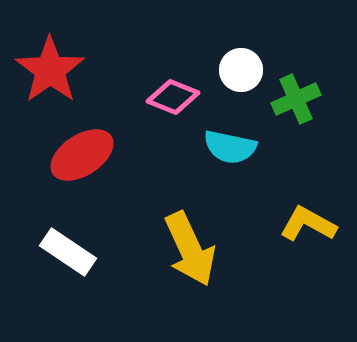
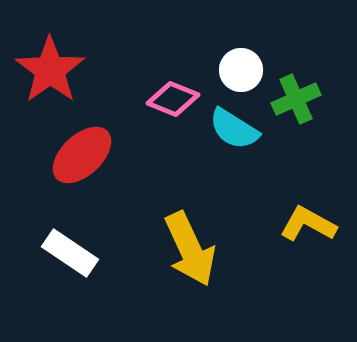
pink diamond: moved 2 px down
cyan semicircle: moved 4 px right, 18 px up; rotated 20 degrees clockwise
red ellipse: rotated 10 degrees counterclockwise
white rectangle: moved 2 px right, 1 px down
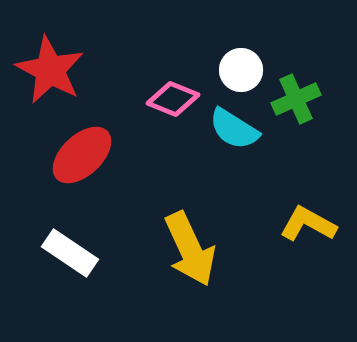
red star: rotated 8 degrees counterclockwise
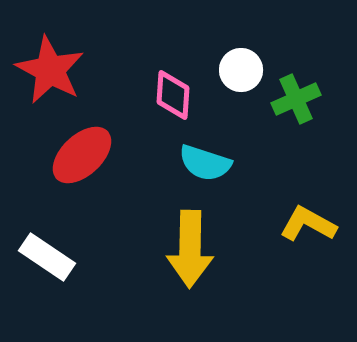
pink diamond: moved 4 px up; rotated 72 degrees clockwise
cyan semicircle: moved 29 px left, 34 px down; rotated 14 degrees counterclockwise
yellow arrow: rotated 26 degrees clockwise
white rectangle: moved 23 px left, 4 px down
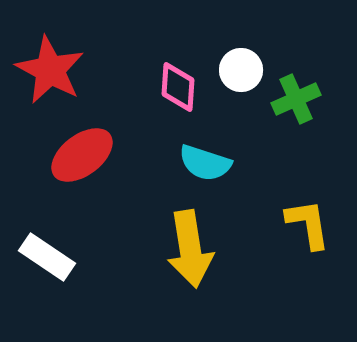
pink diamond: moved 5 px right, 8 px up
red ellipse: rotated 6 degrees clockwise
yellow L-shape: rotated 52 degrees clockwise
yellow arrow: rotated 10 degrees counterclockwise
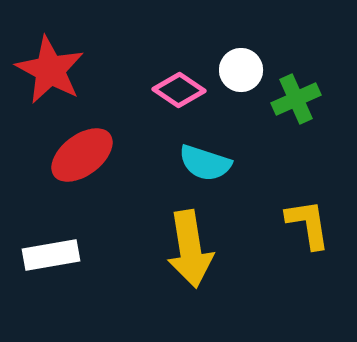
pink diamond: moved 1 px right, 3 px down; rotated 60 degrees counterclockwise
white rectangle: moved 4 px right, 2 px up; rotated 44 degrees counterclockwise
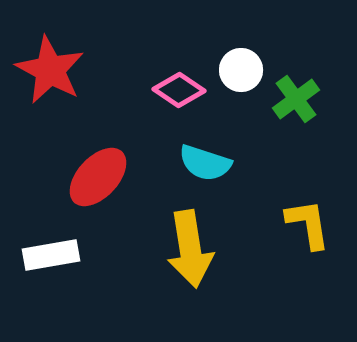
green cross: rotated 12 degrees counterclockwise
red ellipse: moved 16 px right, 22 px down; rotated 10 degrees counterclockwise
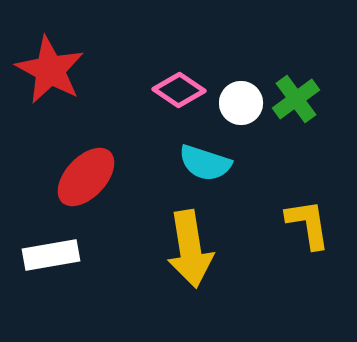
white circle: moved 33 px down
red ellipse: moved 12 px left
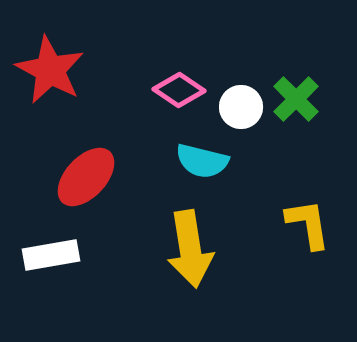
green cross: rotated 9 degrees counterclockwise
white circle: moved 4 px down
cyan semicircle: moved 3 px left, 2 px up; rotated 4 degrees counterclockwise
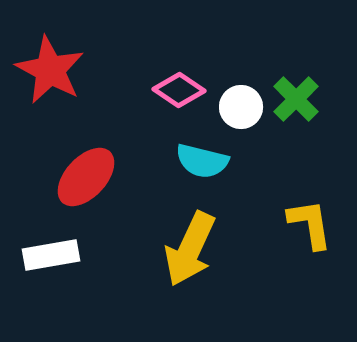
yellow L-shape: moved 2 px right
yellow arrow: rotated 34 degrees clockwise
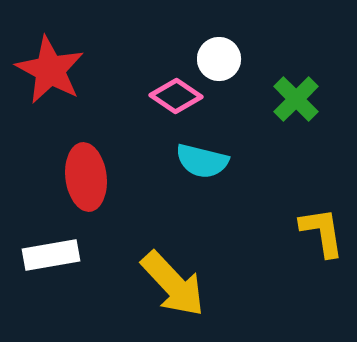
pink diamond: moved 3 px left, 6 px down
white circle: moved 22 px left, 48 px up
red ellipse: rotated 50 degrees counterclockwise
yellow L-shape: moved 12 px right, 8 px down
yellow arrow: moved 17 px left, 35 px down; rotated 68 degrees counterclockwise
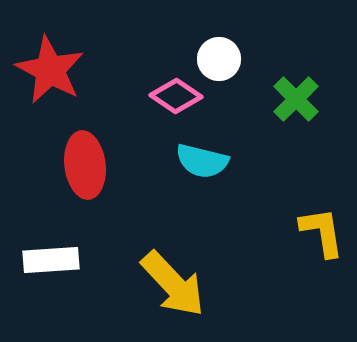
red ellipse: moved 1 px left, 12 px up
white rectangle: moved 5 px down; rotated 6 degrees clockwise
